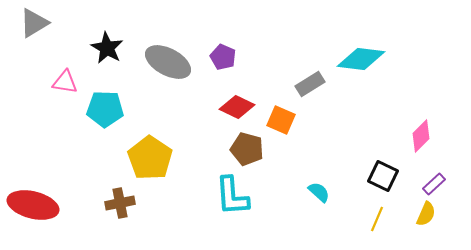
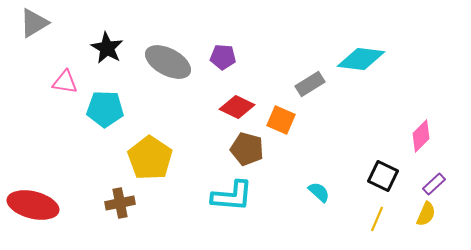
purple pentagon: rotated 20 degrees counterclockwise
cyan L-shape: rotated 81 degrees counterclockwise
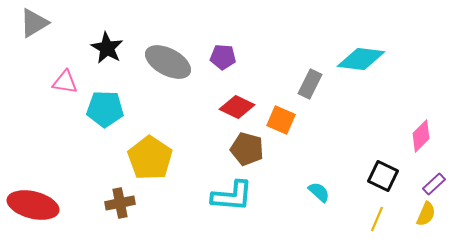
gray rectangle: rotated 32 degrees counterclockwise
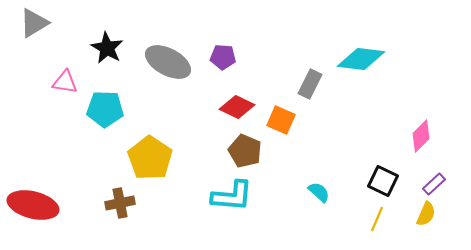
brown pentagon: moved 2 px left, 2 px down; rotated 8 degrees clockwise
black square: moved 5 px down
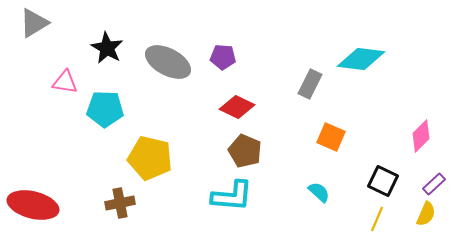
orange square: moved 50 px right, 17 px down
yellow pentagon: rotated 21 degrees counterclockwise
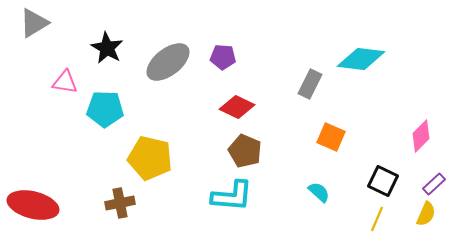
gray ellipse: rotated 66 degrees counterclockwise
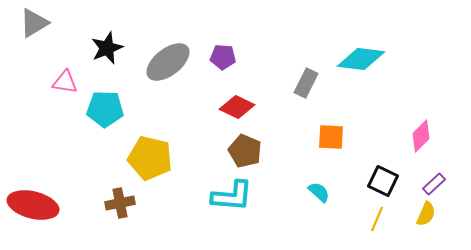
black star: rotated 20 degrees clockwise
gray rectangle: moved 4 px left, 1 px up
orange square: rotated 20 degrees counterclockwise
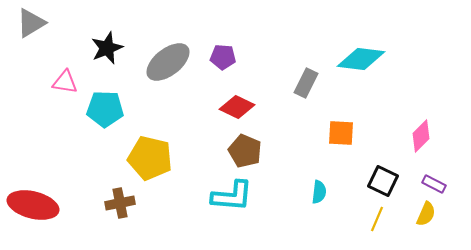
gray triangle: moved 3 px left
orange square: moved 10 px right, 4 px up
purple rectangle: rotated 70 degrees clockwise
cyan semicircle: rotated 55 degrees clockwise
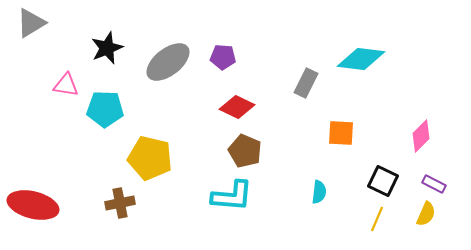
pink triangle: moved 1 px right, 3 px down
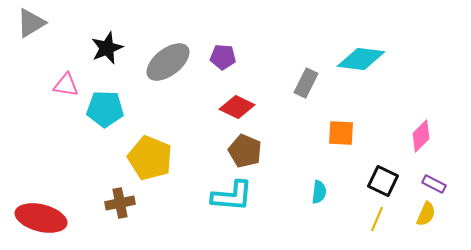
yellow pentagon: rotated 9 degrees clockwise
red ellipse: moved 8 px right, 13 px down
